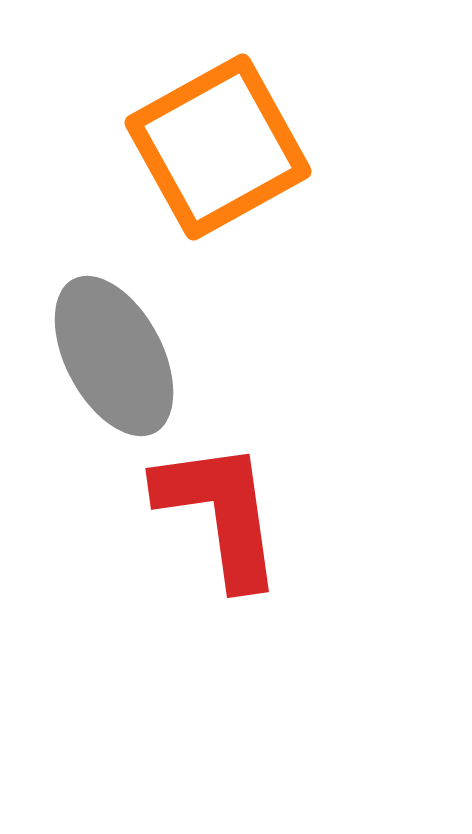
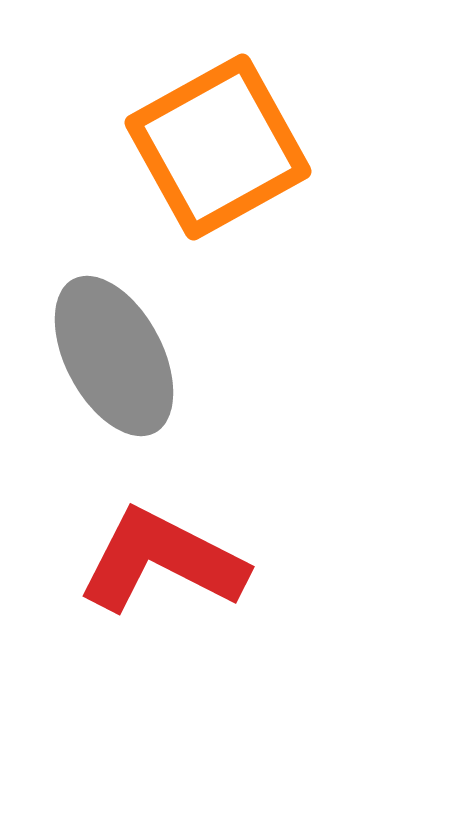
red L-shape: moved 58 px left, 48 px down; rotated 55 degrees counterclockwise
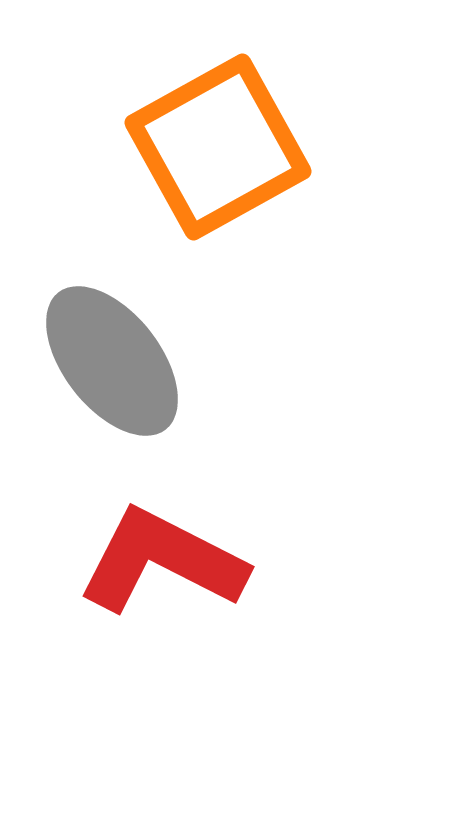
gray ellipse: moved 2 px left, 5 px down; rotated 10 degrees counterclockwise
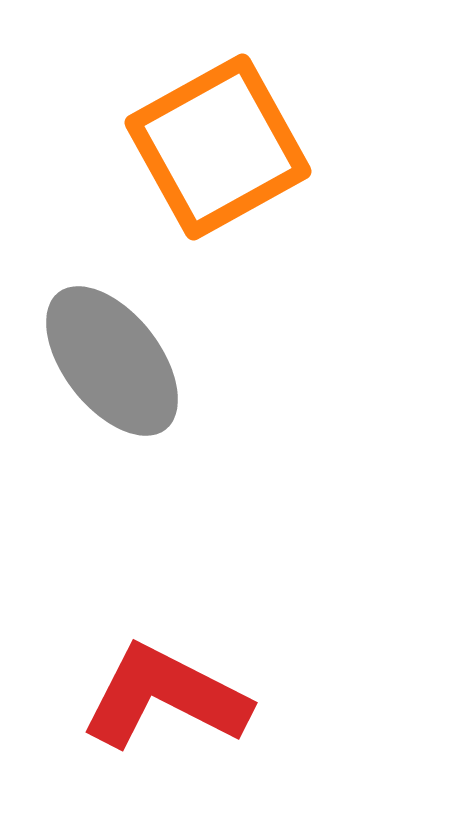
red L-shape: moved 3 px right, 136 px down
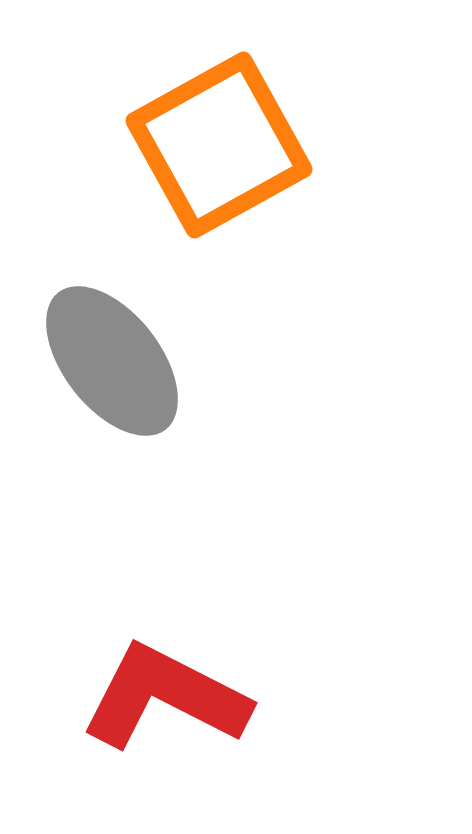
orange square: moved 1 px right, 2 px up
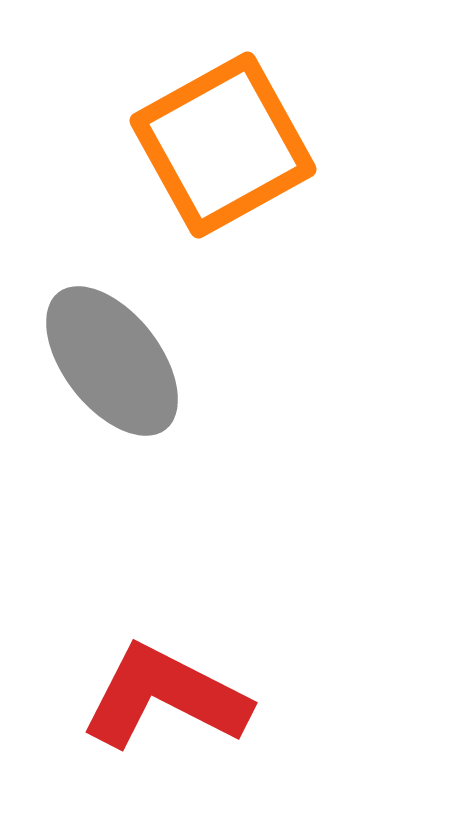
orange square: moved 4 px right
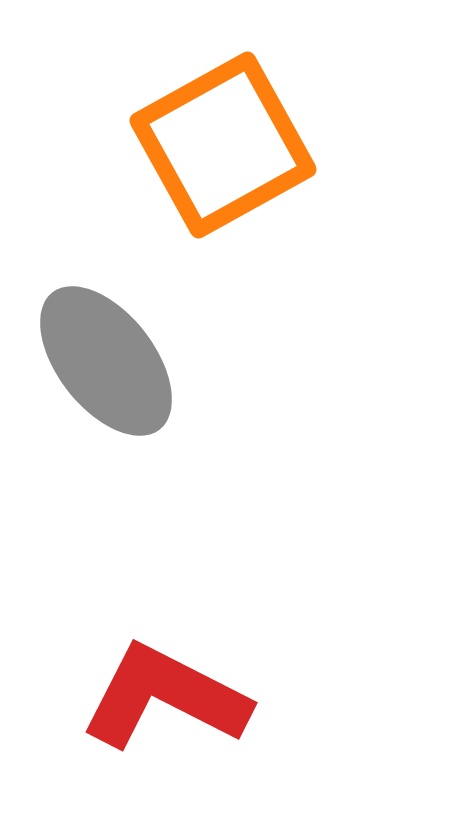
gray ellipse: moved 6 px left
